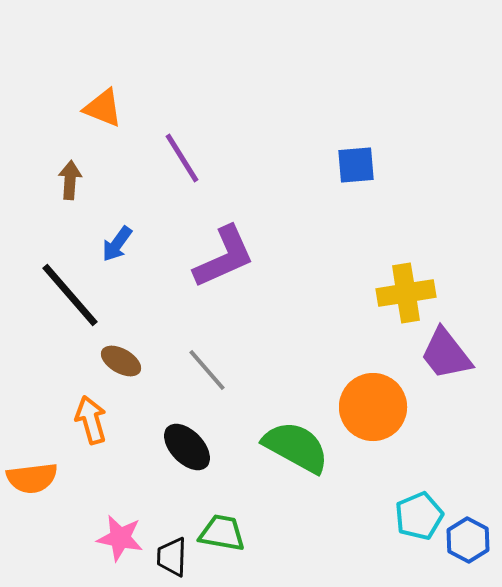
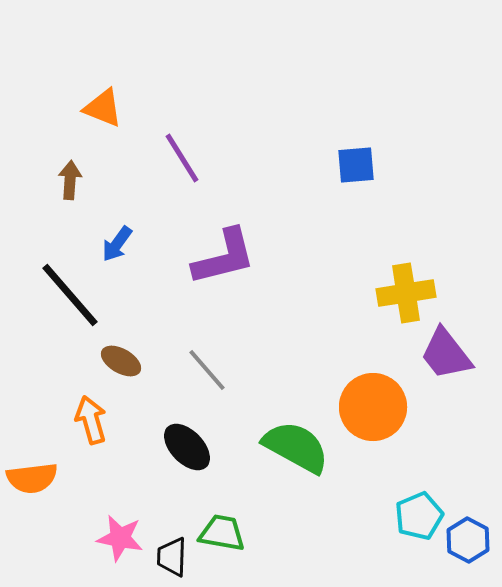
purple L-shape: rotated 10 degrees clockwise
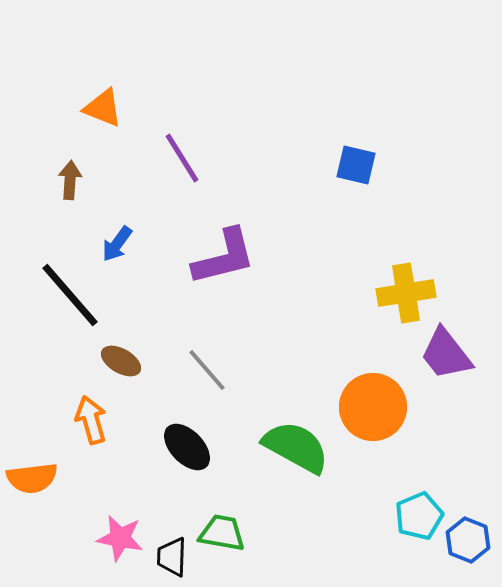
blue square: rotated 18 degrees clockwise
blue hexagon: rotated 6 degrees counterclockwise
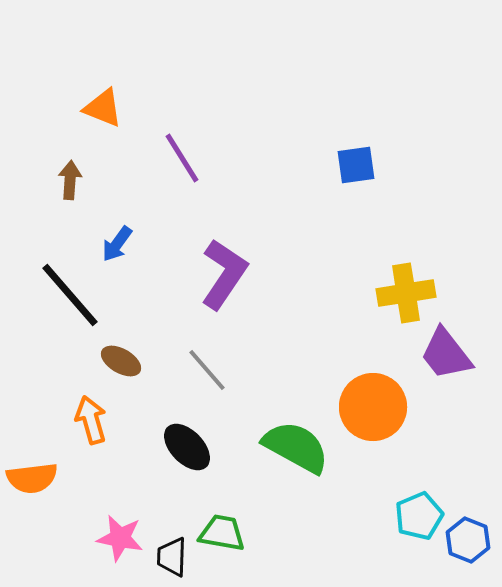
blue square: rotated 21 degrees counterclockwise
purple L-shape: moved 17 px down; rotated 42 degrees counterclockwise
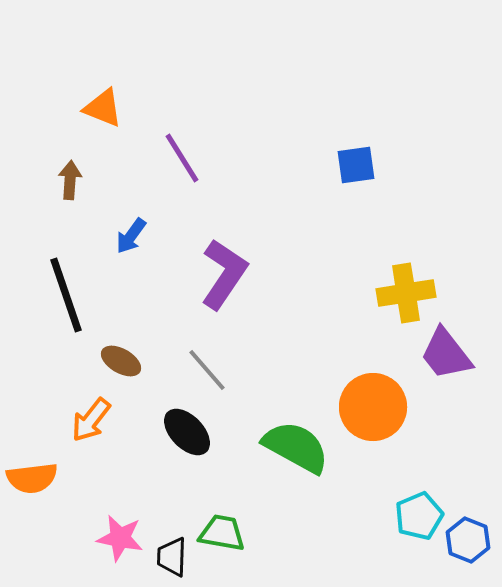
blue arrow: moved 14 px right, 8 px up
black line: moved 4 px left; rotated 22 degrees clockwise
orange arrow: rotated 126 degrees counterclockwise
black ellipse: moved 15 px up
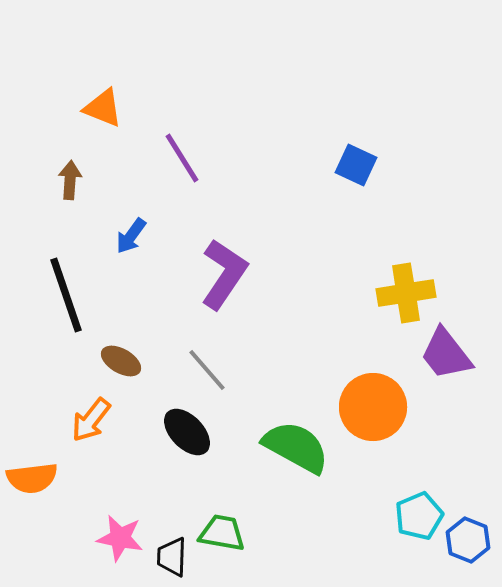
blue square: rotated 33 degrees clockwise
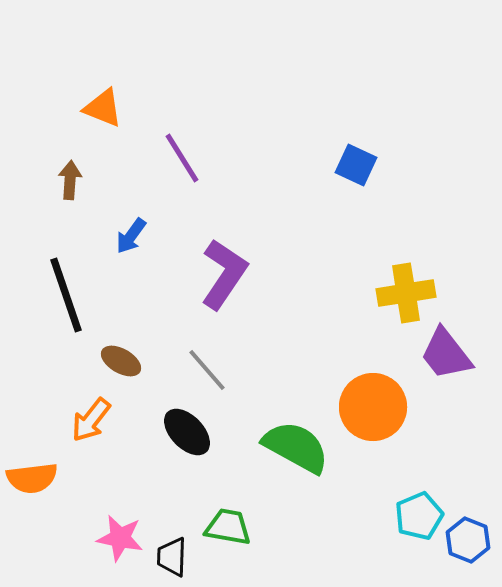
green trapezoid: moved 6 px right, 6 px up
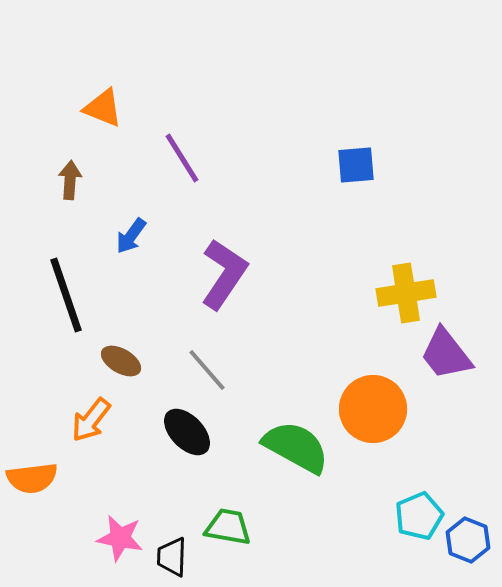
blue square: rotated 30 degrees counterclockwise
orange circle: moved 2 px down
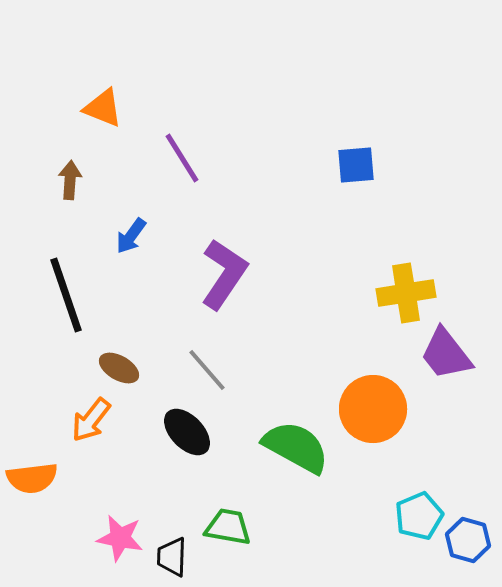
brown ellipse: moved 2 px left, 7 px down
blue hexagon: rotated 6 degrees counterclockwise
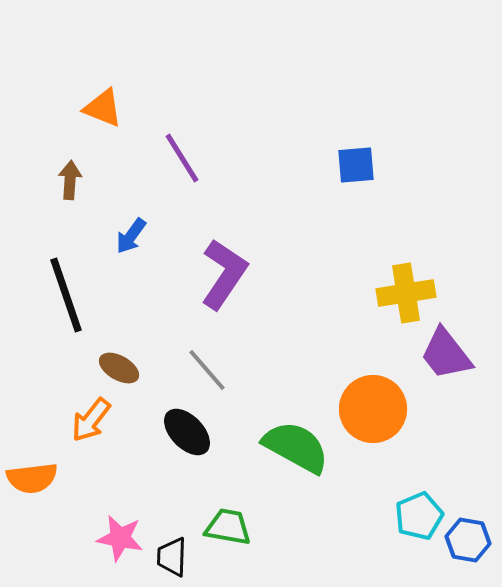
blue hexagon: rotated 6 degrees counterclockwise
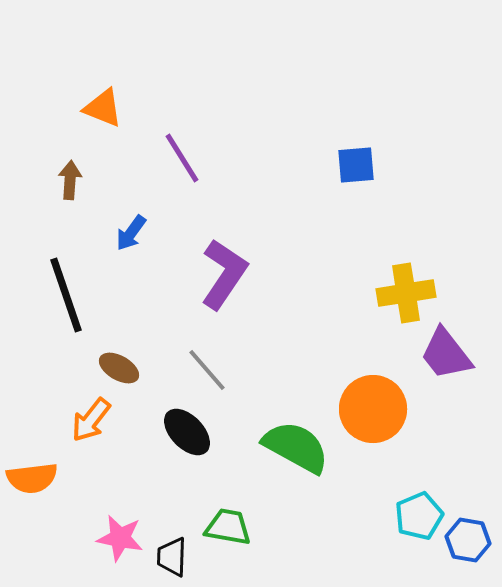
blue arrow: moved 3 px up
